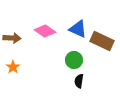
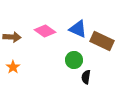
brown arrow: moved 1 px up
black semicircle: moved 7 px right, 4 px up
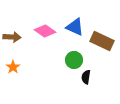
blue triangle: moved 3 px left, 2 px up
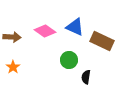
green circle: moved 5 px left
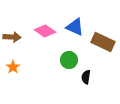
brown rectangle: moved 1 px right, 1 px down
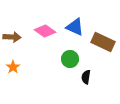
green circle: moved 1 px right, 1 px up
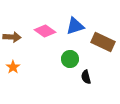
blue triangle: moved 1 px up; rotated 42 degrees counterclockwise
black semicircle: rotated 24 degrees counterclockwise
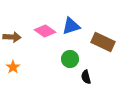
blue triangle: moved 4 px left
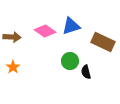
green circle: moved 2 px down
black semicircle: moved 5 px up
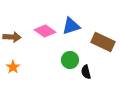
green circle: moved 1 px up
